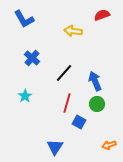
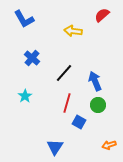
red semicircle: rotated 21 degrees counterclockwise
green circle: moved 1 px right, 1 px down
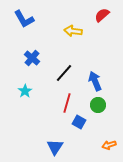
cyan star: moved 5 px up
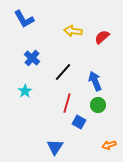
red semicircle: moved 22 px down
black line: moved 1 px left, 1 px up
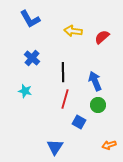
blue L-shape: moved 6 px right
black line: rotated 42 degrees counterclockwise
cyan star: rotated 24 degrees counterclockwise
red line: moved 2 px left, 4 px up
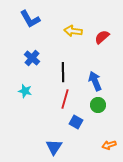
blue square: moved 3 px left
blue triangle: moved 1 px left
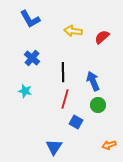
blue arrow: moved 2 px left
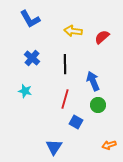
black line: moved 2 px right, 8 px up
